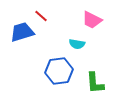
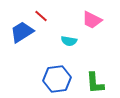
blue trapezoid: rotated 15 degrees counterclockwise
cyan semicircle: moved 8 px left, 3 px up
blue hexagon: moved 2 px left, 8 px down
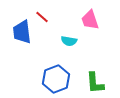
red line: moved 1 px right, 1 px down
pink trapezoid: moved 2 px left; rotated 45 degrees clockwise
blue trapezoid: rotated 65 degrees counterclockwise
blue hexagon: moved 1 px left; rotated 12 degrees counterclockwise
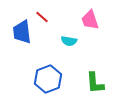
blue hexagon: moved 8 px left
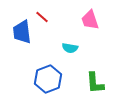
cyan semicircle: moved 1 px right, 7 px down
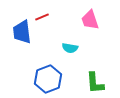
red line: rotated 64 degrees counterclockwise
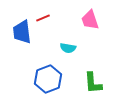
red line: moved 1 px right, 1 px down
cyan semicircle: moved 2 px left
green L-shape: moved 2 px left
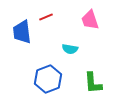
red line: moved 3 px right, 1 px up
cyan semicircle: moved 2 px right, 1 px down
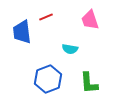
green L-shape: moved 4 px left
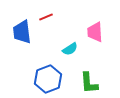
pink trapezoid: moved 5 px right, 12 px down; rotated 15 degrees clockwise
cyan semicircle: rotated 42 degrees counterclockwise
